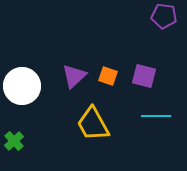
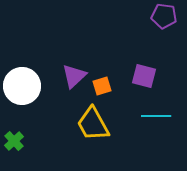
orange square: moved 6 px left, 10 px down; rotated 36 degrees counterclockwise
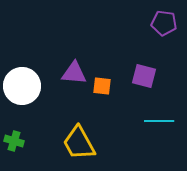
purple pentagon: moved 7 px down
purple triangle: moved 3 px up; rotated 48 degrees clockwise
orange square: rotated 24 degrees clockwise
cyan line: moved 3 px right, 5 px down
yellow trapezoid: moved 14 px left, 19 px down
green cross: rotated 30 degrees counterclockwise
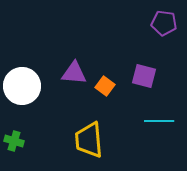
orange square: moved 3 px right; rotated 30 degrees clockwise
yellow trapezoid: moved 10 px right, 3 px up; rotated 24 degrees clockwise
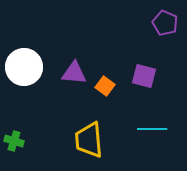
purple pentagon: moved 1 px right; rotated 15 degrees clockwise
white circle: moved 2 px right, 19 px up
cyan line: moved 7 px left, 8 px down
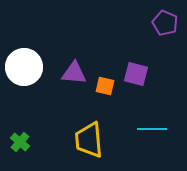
purple square: moved 8 px left, 2 px up
orange square: rotated 24 degrees counterclockwise
green cross: moved 6 px right, 1 px down; rotated 24 degrees clockwise
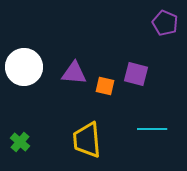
yellow trapezoid: moved 2 px left
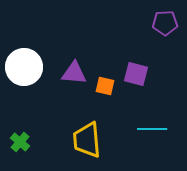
purple pentagon: rotated 25 degrees counterclockwise
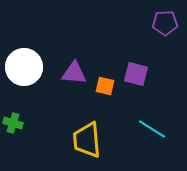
cyan line: rotated 32 degrees clockwise
green cross: moved 7 px left, 19 px up; rotated 24 degrees counterclockwise
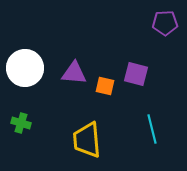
white circle: moved 1 px right, 1 px down
green cross: moved 8 px right
cyan line: rotated 44 degrees clockwise
